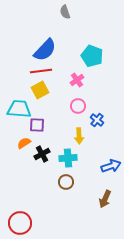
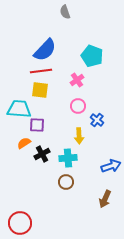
yellow square: rotated 36 degrees clockwise
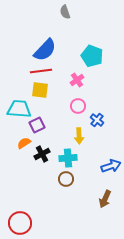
purple square: rotated 28 degrees counterclockwise
brown circle: moved 3 px up
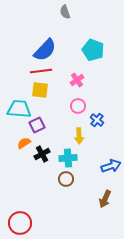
cyan pentagon: moved 1 px right, 6 px up
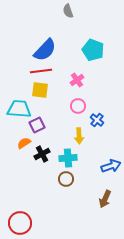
gray semicircle: moved 3 px right, 1 px up
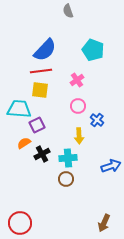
brown arrow: moved 1 px left, 24 px down
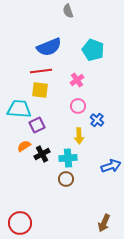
blue semicircle: moved 4 px right, 3 px up; rotated 25 degrees clockwise
orange semicircle: moved 3 px down
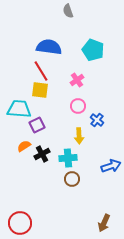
blue semicircle: rotated 150 degrees counterclockwise
red line: rotated 65 degrees clockwise
brown circle: moved 6 px right
